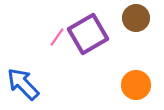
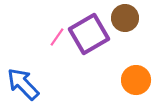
brown circle: moved 11 px left
purple square: moved 1 px right
orange circle: moved 5 px up
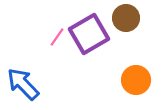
brown circle: moved 1 px right
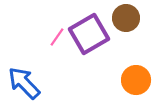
blue arrow: moved 1 px right, 1 px up
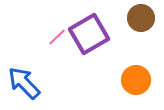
brown circle: moved 15 px right
pink line: rotated 12 degrees clockwise
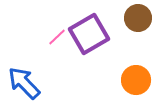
brown circle: moved 3 px left
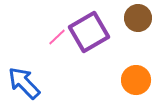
purple square: moved 2 px up
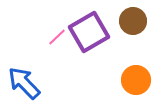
brown circle: moved 5 px left, 3 px down
